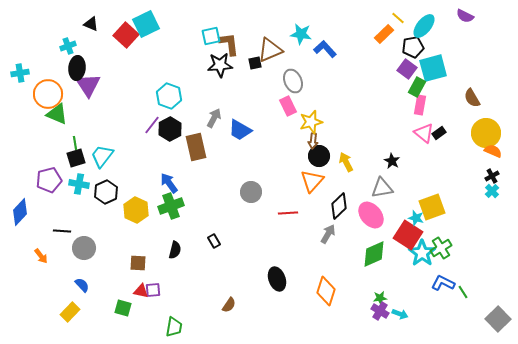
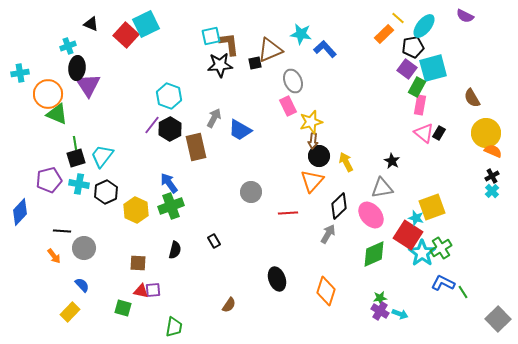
black rectangle at (439, 133): rotated 24 degrees counterclockwise
orange arrow at (41, 256): moved 13 px right
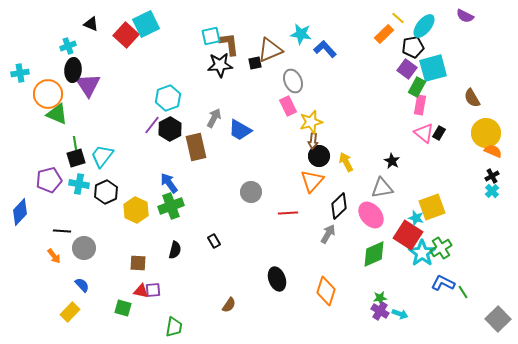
black ellipse at (77, 68): moved 4 px left, 2 px down
cyan hexagon at (169, 96): moved 1 px left, 2 px down; rotated 20 degrees clockwise
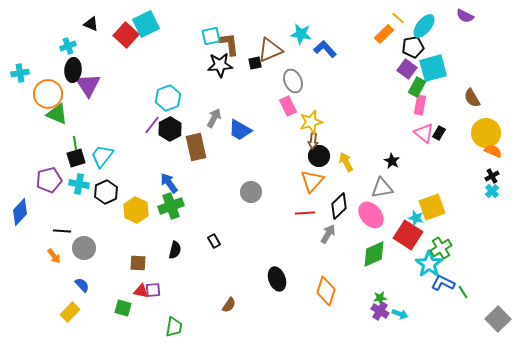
red line at (288, 213): moved 17 px right
cyan star at (422, 253): moved 7 px right, 11 px down
